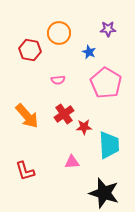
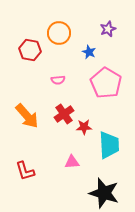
purple star: rotated 21 degrees counterclockwise
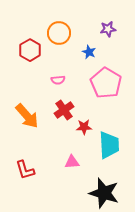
purple star: rotated 14 degrees clockwise
red hexagon: rotated 20 degrees clockwise
red cross: moved 4 px up
red L-shape: moved 1 px up
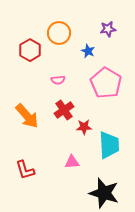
blue star: moved 1 px left, 1 px up
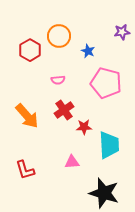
purple star: moved 14 px right, 3 px down
orange circle: moved 3 px down
pink pentagon: rotated 16 degrees counterclockwise
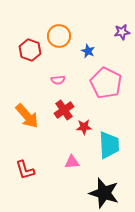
red hexagon: rotated 10 degrees counterclockwise
pink pentagon: rotated 12 degrees clockwise
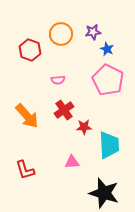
purple star: moved 29 px left
orange circle: moved 2 px right, 2 px up
blue star: moved 19 px right, 2 px up
pink pentagon: moved 2 px right, 3 px up
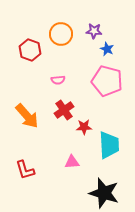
purple star: moved 1 px right, 1 px up; rotated 14 degrees clockwise
pink pentagon: moved 1 px left, 1 px down; rotated 12 degrees counterclockwise
